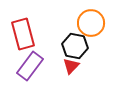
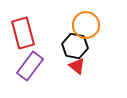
orange circle: moved 5 px left, 2 px down
red rectangle: moved 1 px up
red triangle: moved 6 px right; rotated 36 degrees counterclockwise
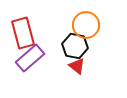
purple rectangle: moved 8 px up; rotated 12 degrees clockwise
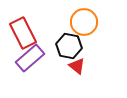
orange circle: moved 2 px left, 3 px up
red rectangle: rotated 12 degrees counterclockwise
black hexagon: moved 6 px left
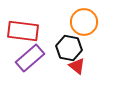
red rectangle: moved 2 px up; rotated 56 degrees counterclockwise
black hexagon: moved 2 px down
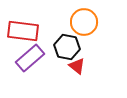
black hexagon: moved 2 px left, 1 px up
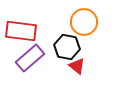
red rectangle: moved 2 px left
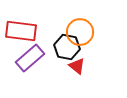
orange circle: moved 4 px left, 10 px down
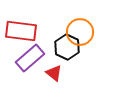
black hexagon: rotated 15 degrees clockwise
red triangle: moved 23 px left, 7 px down
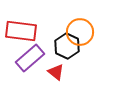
black hexagon: moved 1 px up
red triangle: moved 2 px right, 1 px up
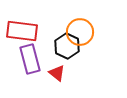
red rectangle: moved 1 px right
purple rectangle: moved 1 px down; rotated 64 degrees counterclockwise
red triangle: moved 1 px right, 1 px down
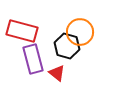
red rectangle: rotated 8 degrees clockwise
black hexagon: rotated 10 degrees counterclockwise
purple rectangle: moved 3 px right
